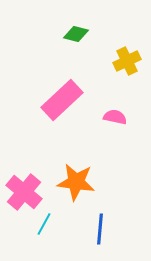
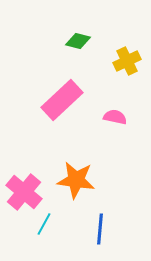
green diamond: moved 2 px right, 7 px down
orange star: moved 2 px up
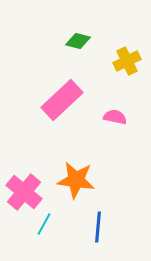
blue line: moved 2 px left, 2 px up
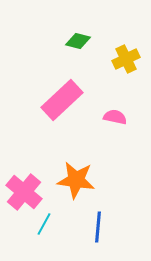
yellow cross: moved 1 px left, 2 px up
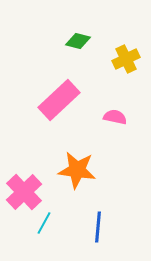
pink rectangle: moved 3 px left
orange star: moved 1 px right, 10 px up
pink cross: rotated 6 degrees clockwise
cyan line: moved 1 px up
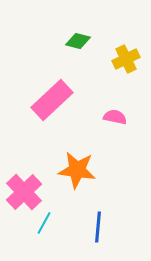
pink rectangle: moved 7 px left
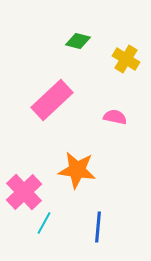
yellow cross: rotated 32 degrees counterclockwise
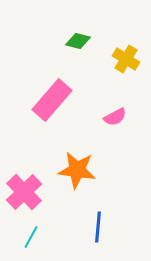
pink rectangle: rotated 6 degrees counterclockwise
pink semicircle: rotated 140 degrees clockwise
cyan line: moved 13 px left, 14 px down
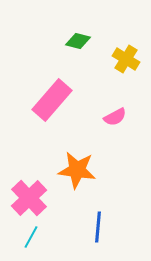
pink cross: moved 5 px right, 6 px down
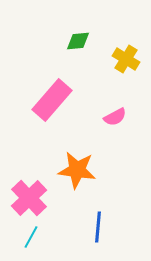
green diamond: rotated 20 degrees counterclockwise
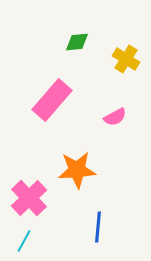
green diamond: moved 1 px left, 1 px down
orange star: rotated 12 degrees counterclockwise
cyan line: moved 7 px left, 4 px down
